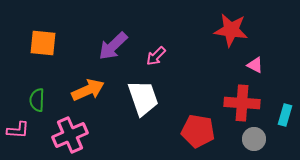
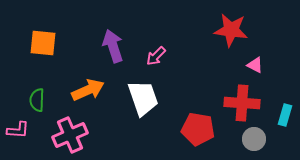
purple arrow: rotated 116 degrees clockwise
red pentagon: moved 2 px up
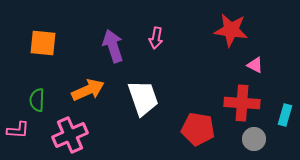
pink arrow: moved 18 px up; rotated 35 degrees counterclockwise
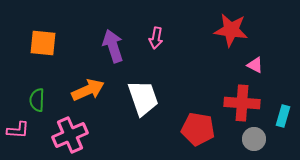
cyan rectangle: moved 2 px left, 1 px down
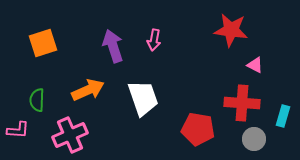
pink arrow: moved 2 px left, 2 px down
orange square: rotated 24 degrees counterclockwise
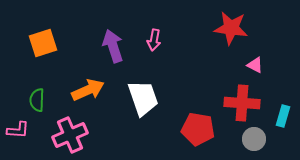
red star: moved 2 px up
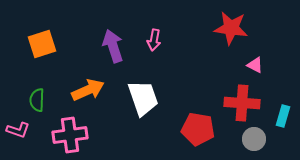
orange square: moved 1 px left, 1 px down
pink L-shape: rotated 15 degrees clockwise
pink cross: rotated 16 degrees clockwise
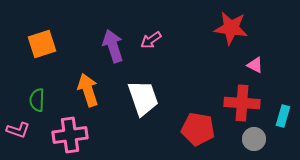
pink arrow: moved 3 px left; rotated 45 degrees clockwise
orange arrow: rotated 84 degrees counterclockwise
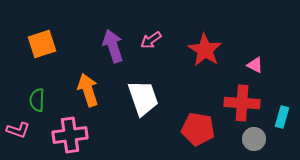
red star: moved 26 px left, 22 px down; rotated 24 degrees clockwise
cyan rectangle: moved 1 px left, 1 px down
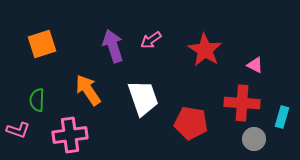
orange arrow: rotated 16 degrees counterclockwise
red pentagon: moved 7 px left, 6 px up
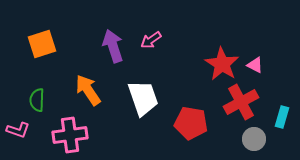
red star: moved 17 px right, 14 px down
red cross: moved 1 px left, 1 px up; rotated 32 degrees counterclockwise
